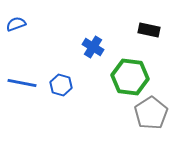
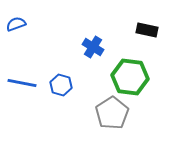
black rectangle: moved 2 px left
gray pentagon: moved 39 px left
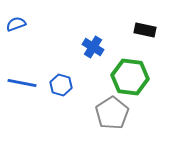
black rectangle: moved 2 px left
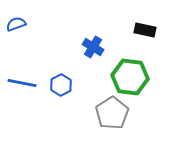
blue hexagon: rotated 15 degrees clockwise
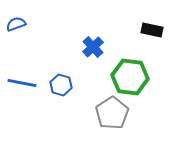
black rectangle: moved 7 px right
blue cross: rotated 15 degrees clockwise
blue hexagon: rotated 15 degrees counterclockwise
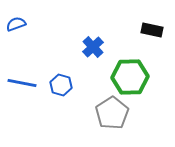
green hexagon: rotated 9 degrees counterclockwise
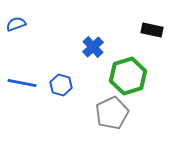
green hexagon: moved 2 px left, 1 px up; rotated 15 degrees counterclockwise
gray pentagon: rotated 8 degrees clockwise
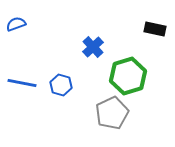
black rectangle: moved 3 px right, 1 px up
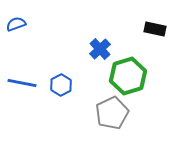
blue cross: moved 7 px right, 2 px down
blue hexagon: rotated 15 degrees clockwise
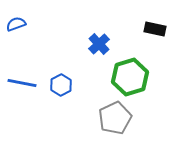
blue cross: moved 1 px left, 5 px up
green hexagon: moved 2 px right, 1 px down
gray pentagon: moved 3 px right, 5 px down
